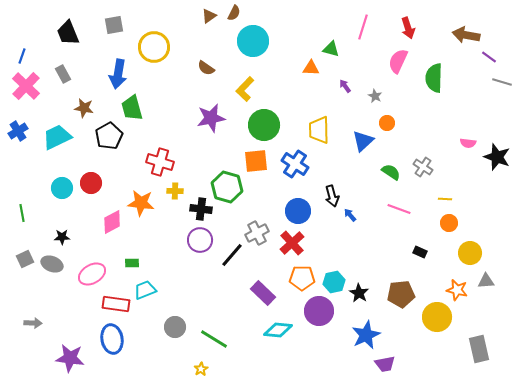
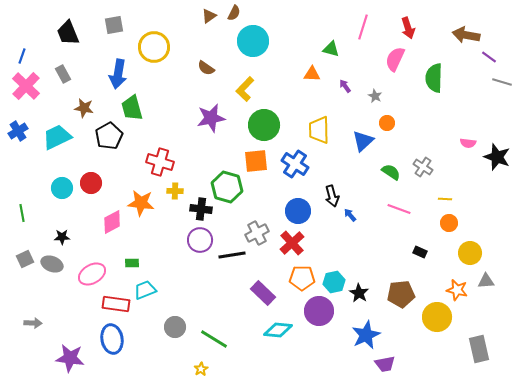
pink semicircle at (398, 61): moved 3 px left, 2 px up
orange triangle at (311, 68): moved 1 px right, 6 px down
black line at (232, 255): rotated 40 degrees clockwise
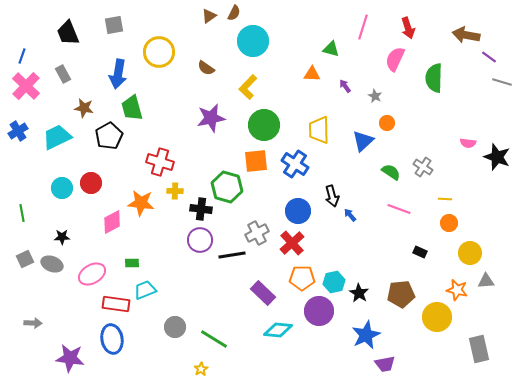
yellow circle at (154, 47): moved 5 px right, 5 px down
yellow L-shape at (245, 89): moved 3 px right, 2 px up
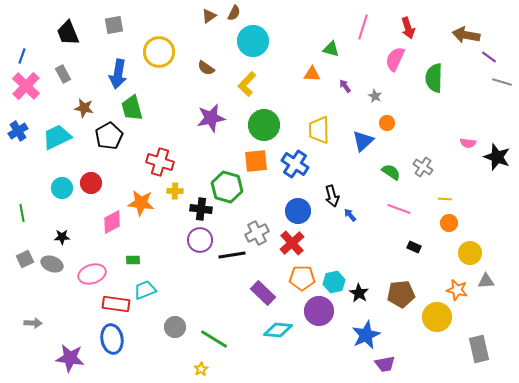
yellow L-shape at (248, 87): moved 1 px left, 3 px up
black rectangle at (420, 252): moved 6 px left, 5 px up
green rectangle at (132, 263): moved 1 px right, 3 px up
pink ellipse at (92, 274): rotated 12 degrees clockwise
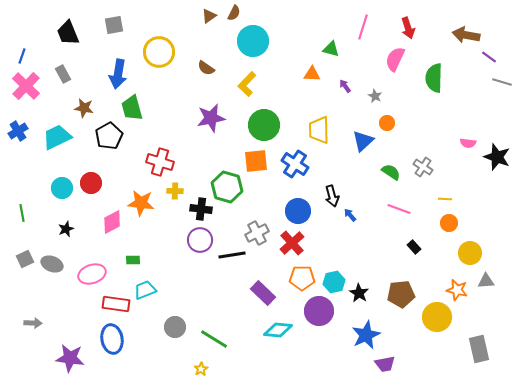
black star at (62, 237): moved 4 px right, 8 px up; rotated 21 degrees counterclockwise
black rectangle at (414, 247): rotated 24 degrees clockwise
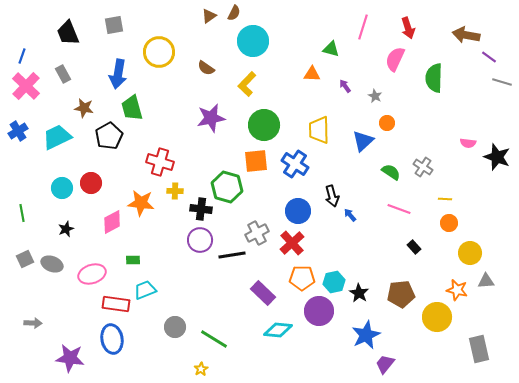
purple trapezoid at (385, 364): rotated 140 degrees clockwise
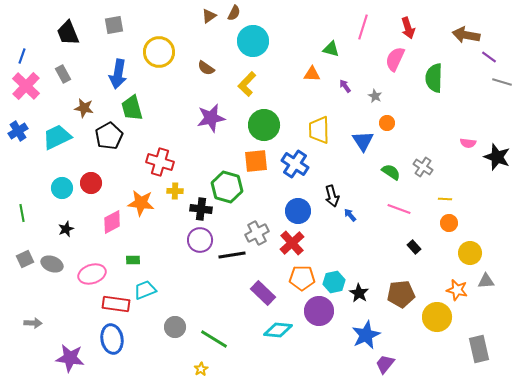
blue triangle at (363, 141): rotated 20 degrees counterclockwise
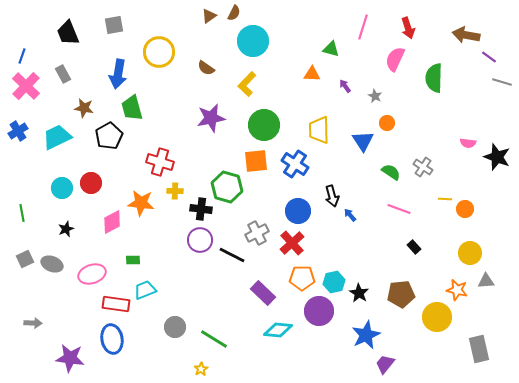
orange circle at (449, 223): moved 16 px right, 14 px up
black line at (232, 255): rotated 36 degrees clockwise
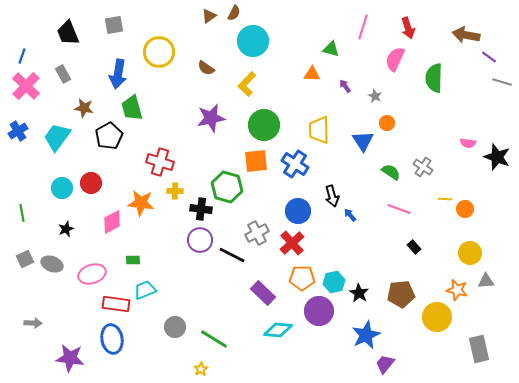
cyan trapezoid at (57, 137): rotated 28 degrees counterclockwise
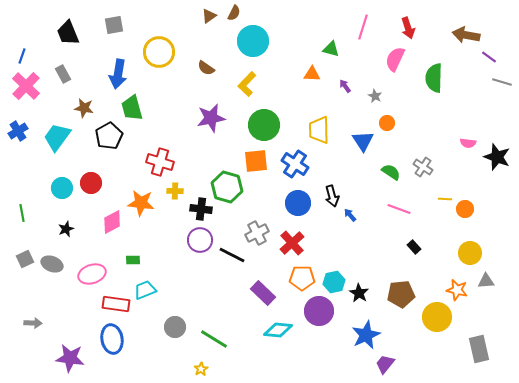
blue circle at (298, 211): moved 8 px up
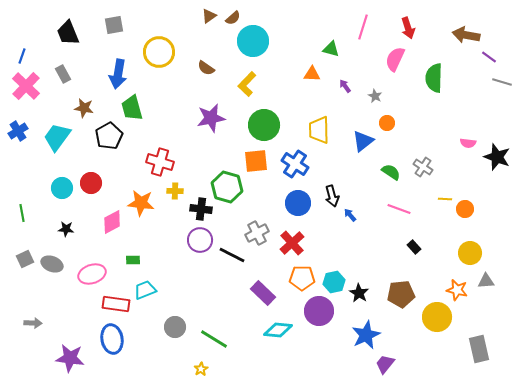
brown semicircle at (234, 13): moved 1 px left, 5 px down; rotated 21 degrees clockwise
blue triangle at (363, 141): rotated 25 degrees clockwise
black star at (66, 229): rotated 28 degrees clockwise
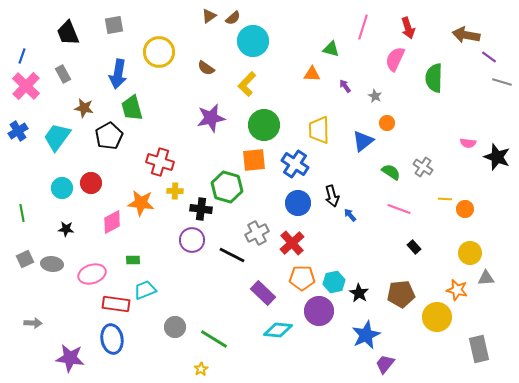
orange square at (256, 161): moved 2 px left, 1 px up
purple circle at (200, 240): moved 8 px left
gray ellipse at (52, 264): rotated 15 degrees counterclockwise
gray triangle at (486, 281): moved 3 px up
